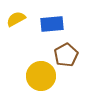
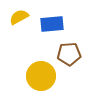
yellow semicircle: moved 3 px right, 2 px up
brown pentagon: moved 3 px right, 1 px up; rotated 25 degrees clockwise
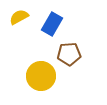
blue rectangle: rotated 55 degrees counterclockwise
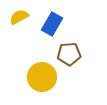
yellow circle: moved 1 px right, 1 px down
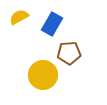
brown pentagon: moved 1 px up
yellow circle: moved 1 px right, 2 px up
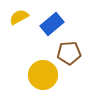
blue rectangle: rotated 20 degrees clockwise
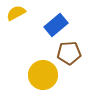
yellow semicircle: moved 3 px left, 4 px up
blue rectangle: moved 4 px right, 1 px down
